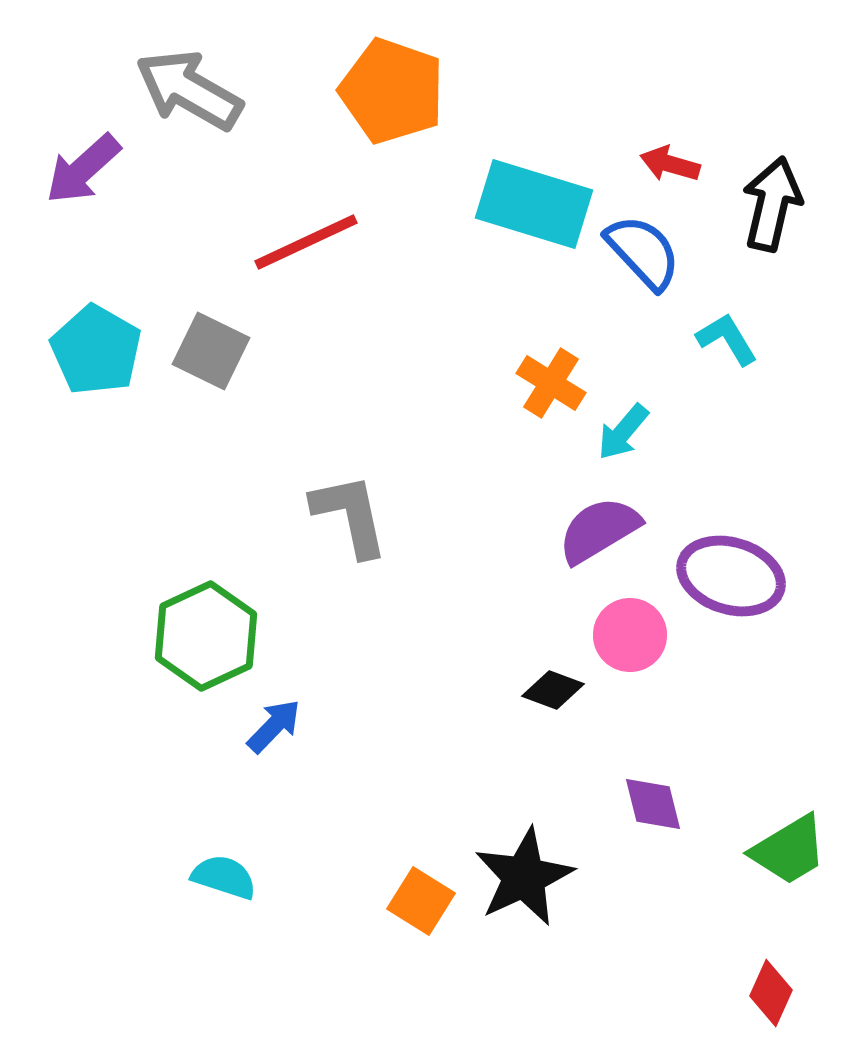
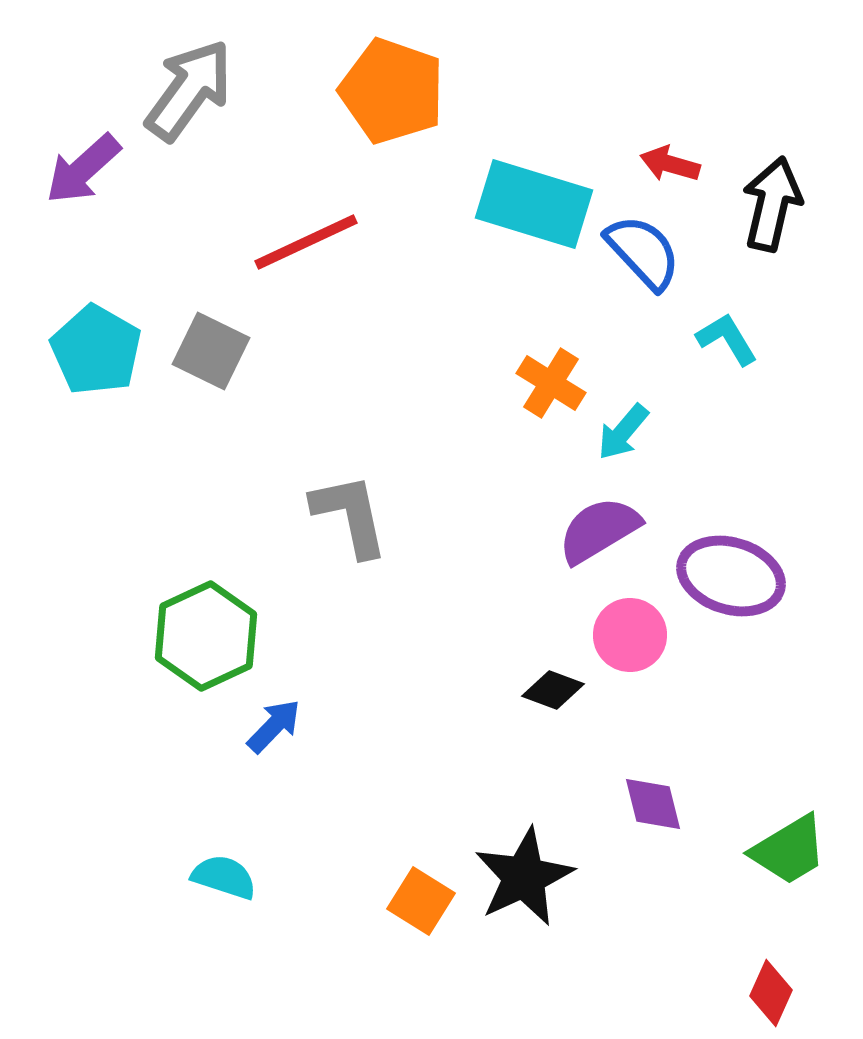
gray arrow: rotated 96 degrees clockwise
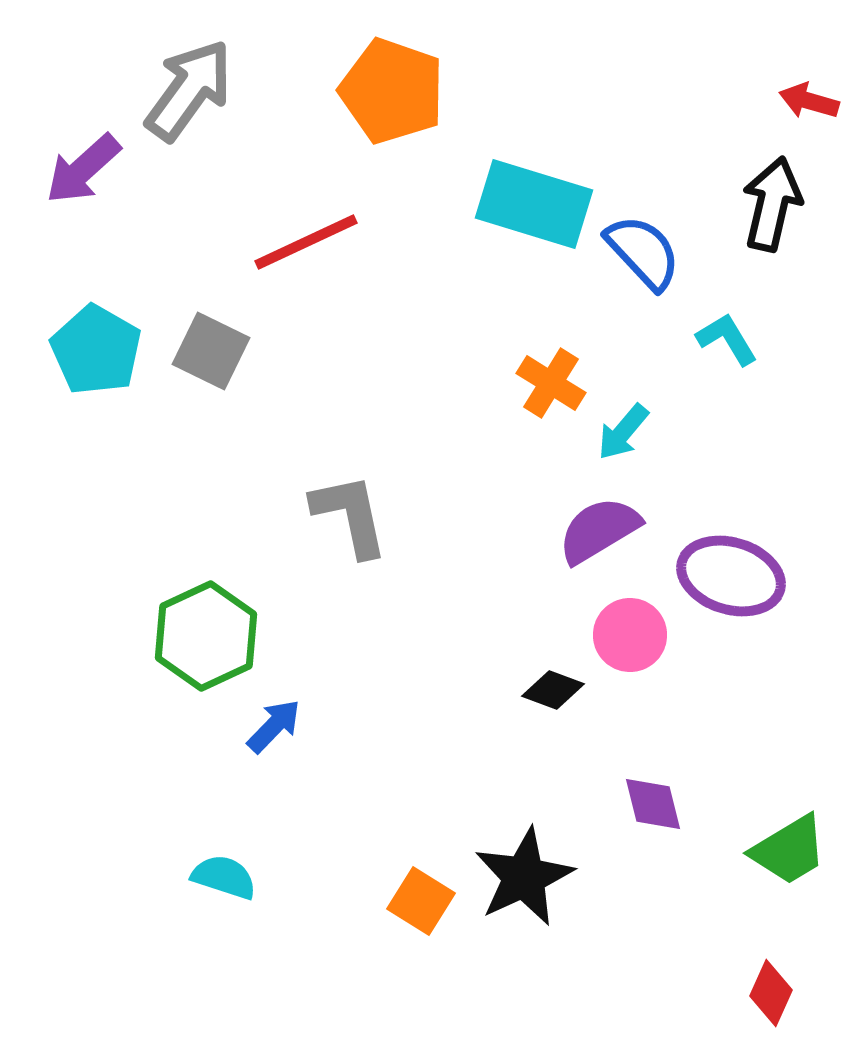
red arrow: moved 139 px right, 63 px up
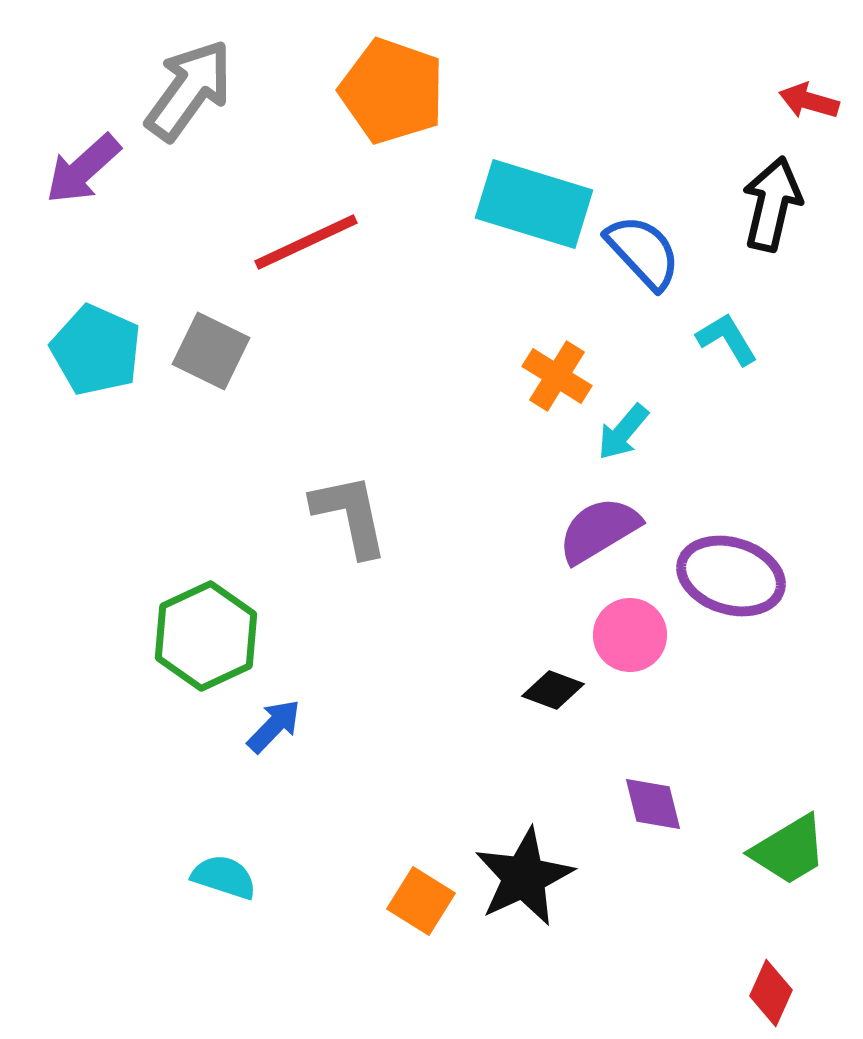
cyan pentagon: rotated 6 degrees counterclockwise
orange cross: moved 6 px right, 7 px up
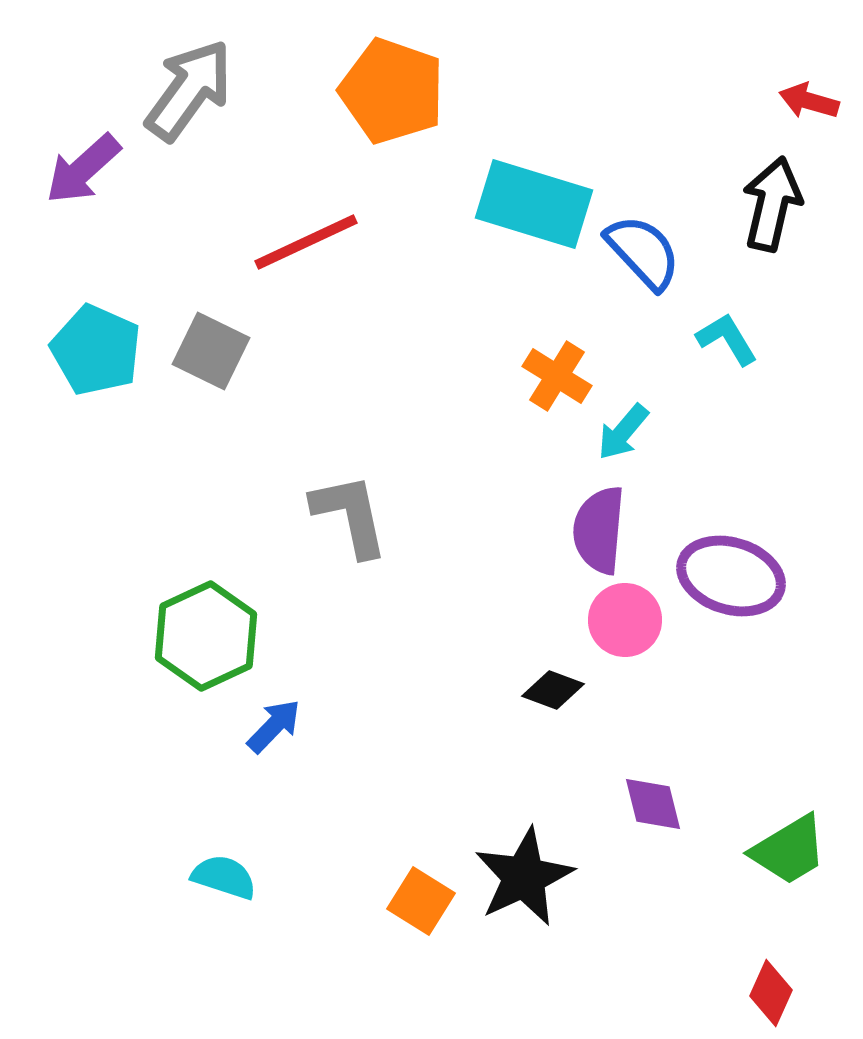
purple semicircle: rotated 54 degrees counterclockwise
pink circle: moved 5 px left, 15 px up
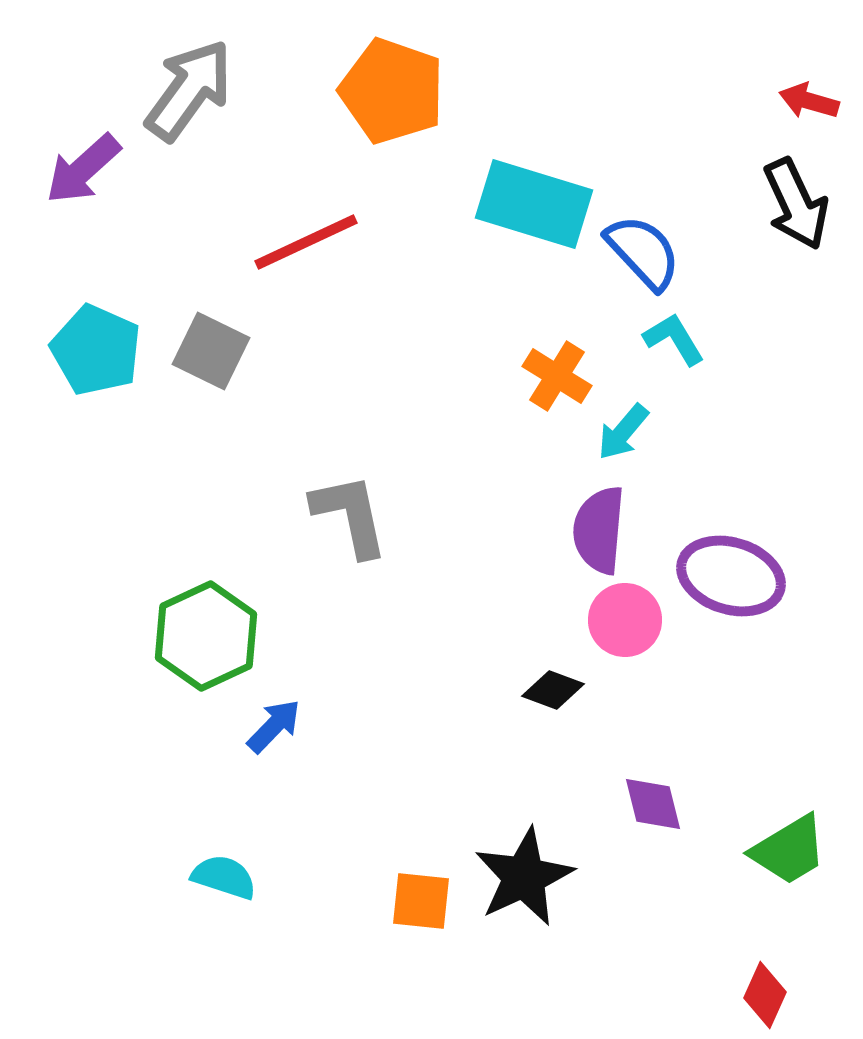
black arrow: moved 24 px right; rotated 142 degrees clockwise
cyan L-shape: moved 53 px left
orange square: rotated 26 degrees counterclockwise
red diamond: moved 6 px left, 2 px down
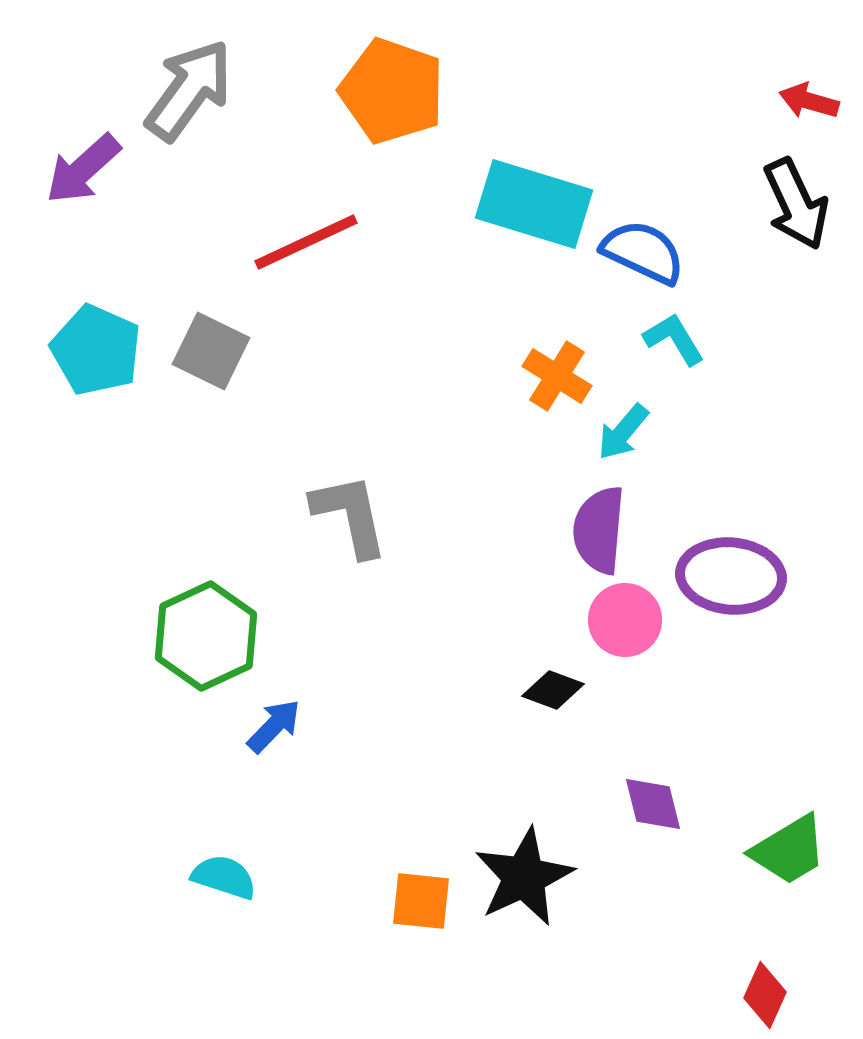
blue semicircle: rotated 22 degrees counterclockwise
purple ellipse: rotated 12 degrees counterclockwise
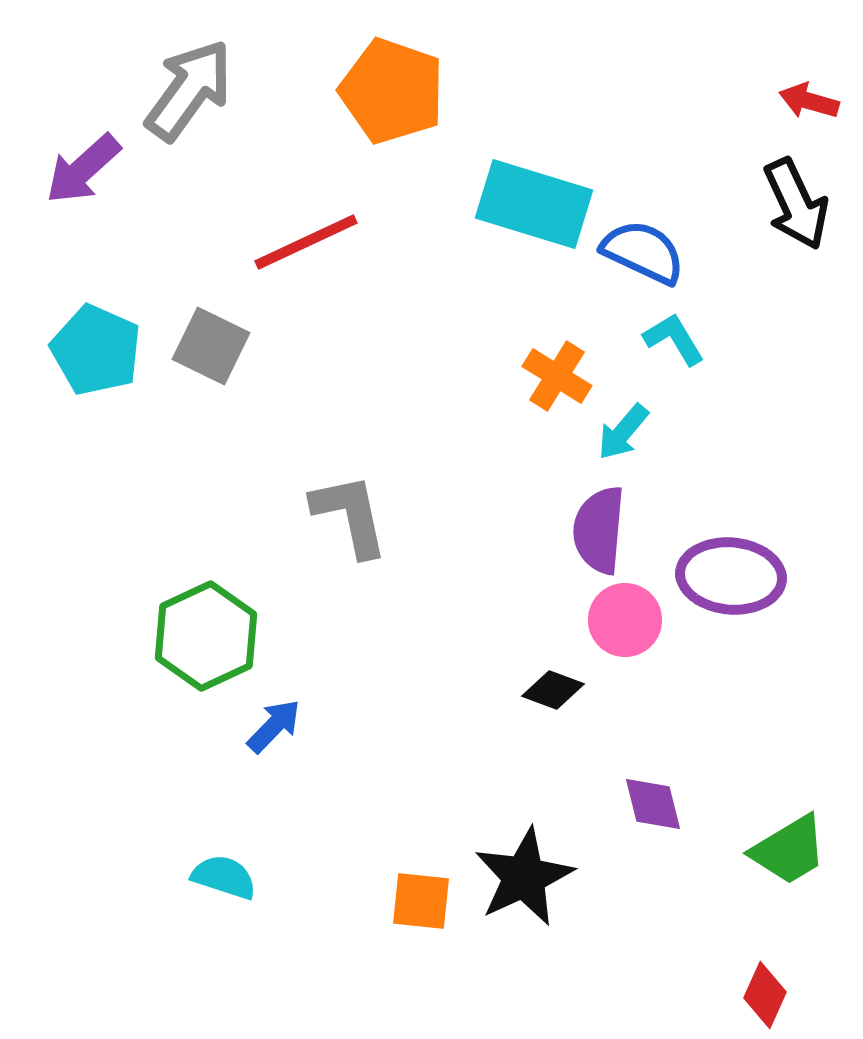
gray square: moved 5 px up
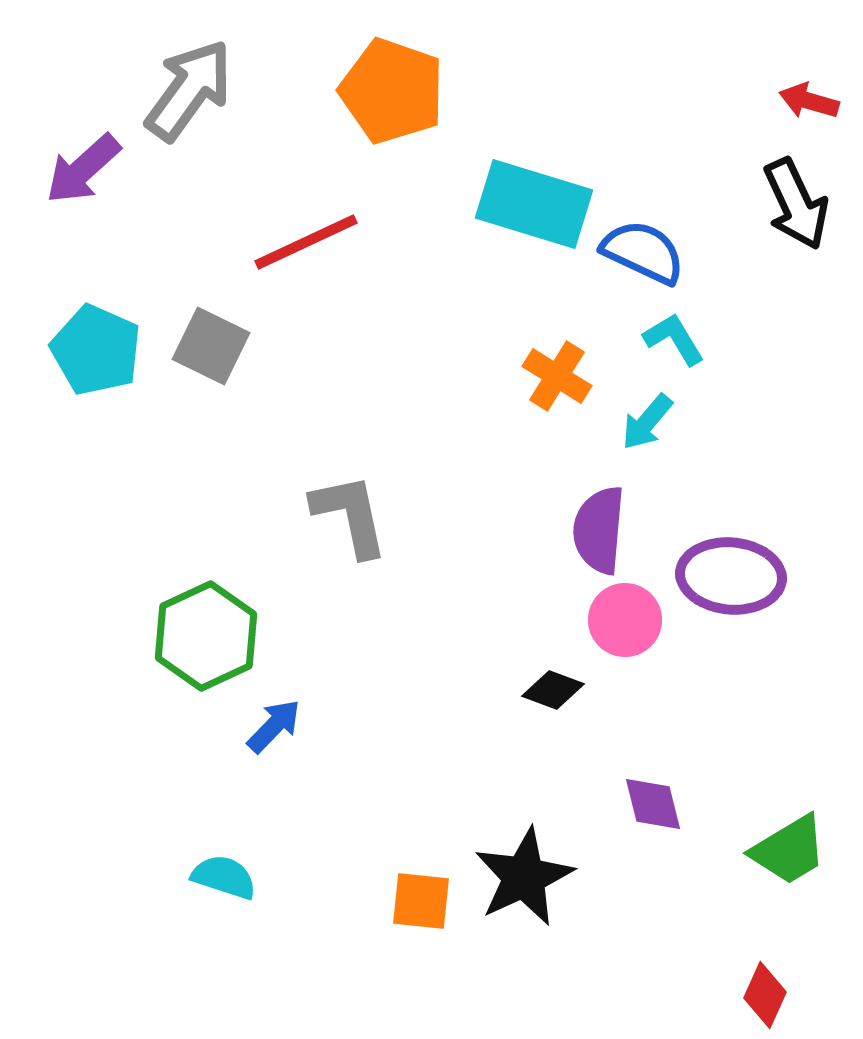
cyan arrow: moved 24 px right, 10 px up
